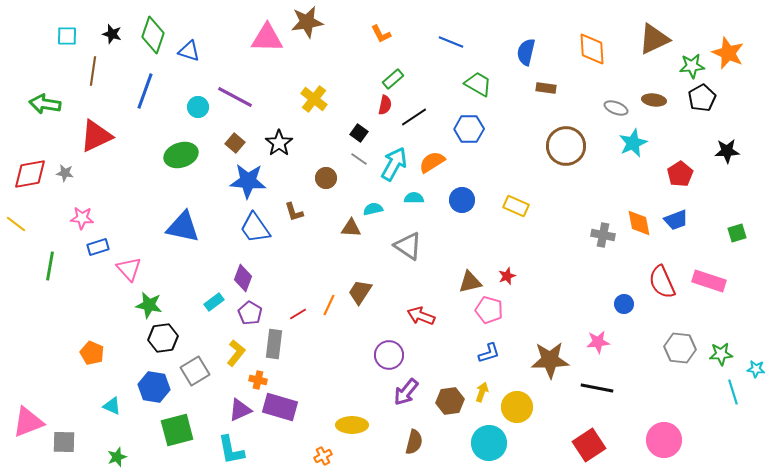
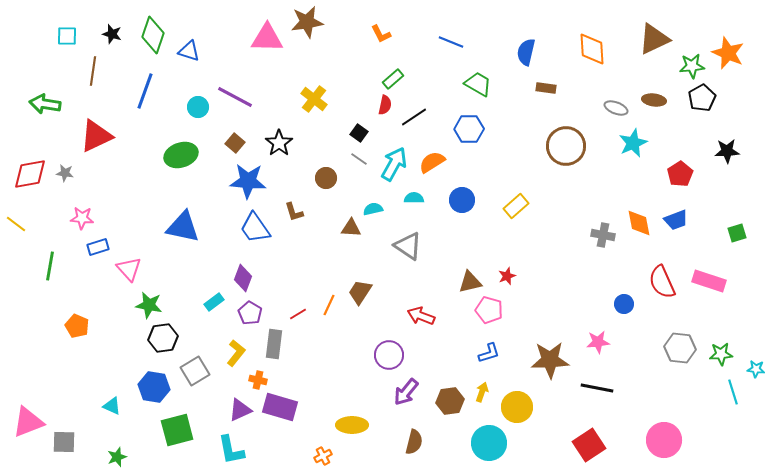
yellow rectangle at (516, 206): rotated 65 degrees counterclockwise
orange pentagon at (92, 353): moved 15 px left, 27 px up
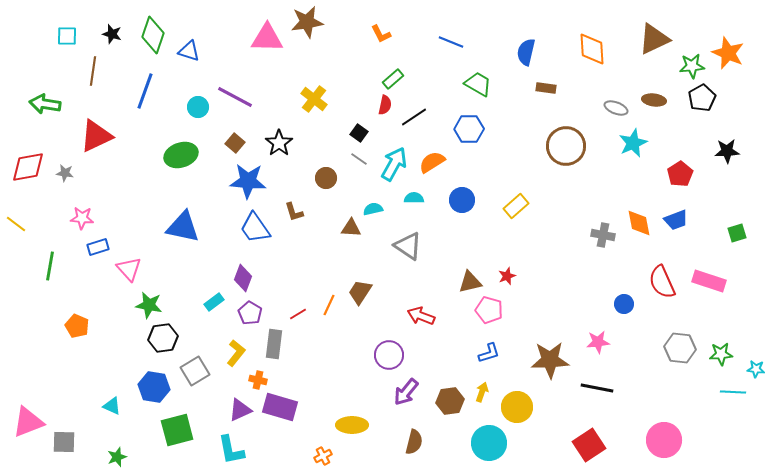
red diamond at (30, 174): moved 2 px left, 7 px up
cyan line at (733, 392): rotated 70 degrees counterclockwise
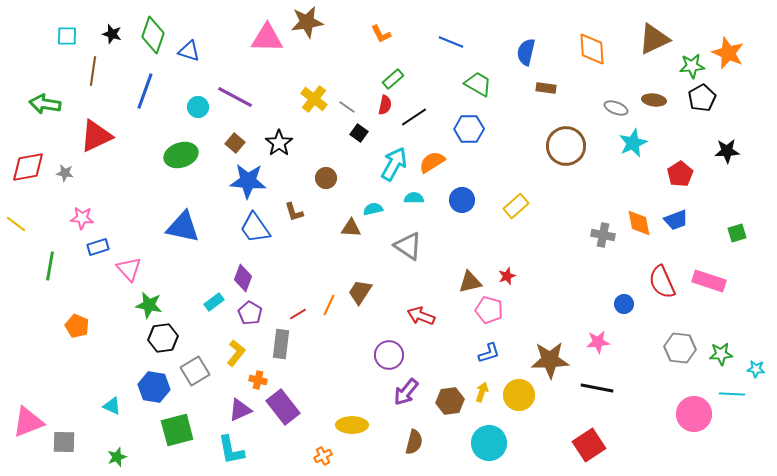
gray line at (359, 159): moved 12 px left, 52 px up
gray rectangle at (274, 344): moved 7 px right
cyan line at (733, 392): moved 1 px left, 2 px down
purple rectangle at (280, 407): moved 3 px right; rotated 36 degrees clockwise
yellow circle at (517, 407): moved 2 px right, 12 px up
pink circle at (664, 440): moved 30 px right, 26 px up
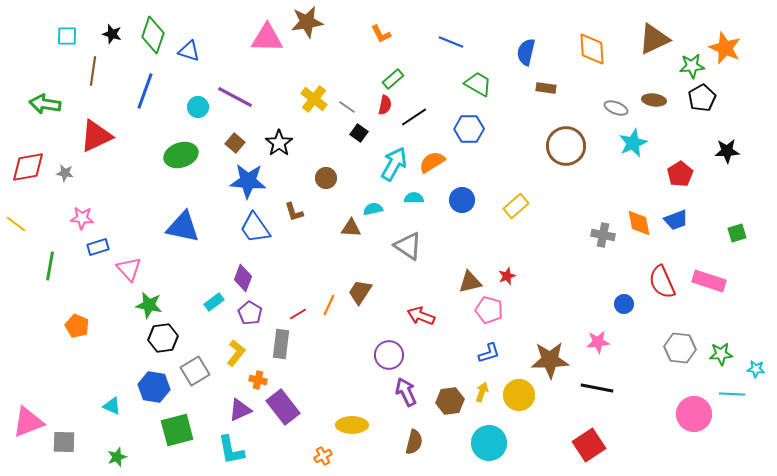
orange star at (728, 53): moved 3 px left, 5 px up
purple arrow at (406, 392): rotated 116 degrees clockwise
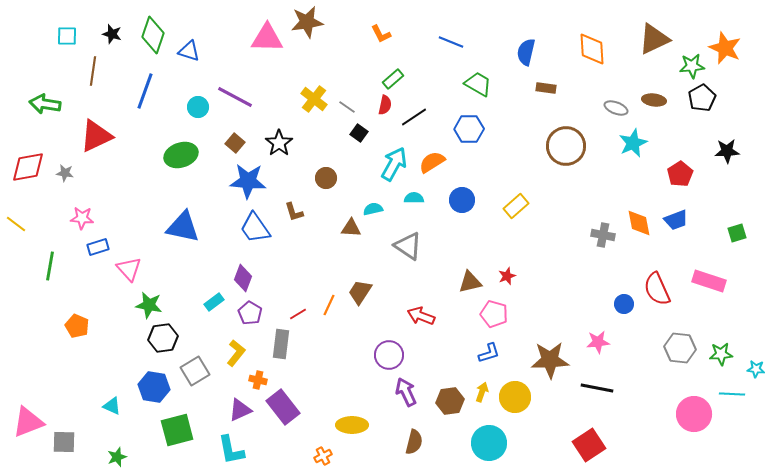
red semicircle at (662, 282): moved 5 px left, 7 px down
pink pentagon at (489, 310): moved 5 px right, 4 px down
yellow circle at (519, 395): moved 4 px left, 2 px down
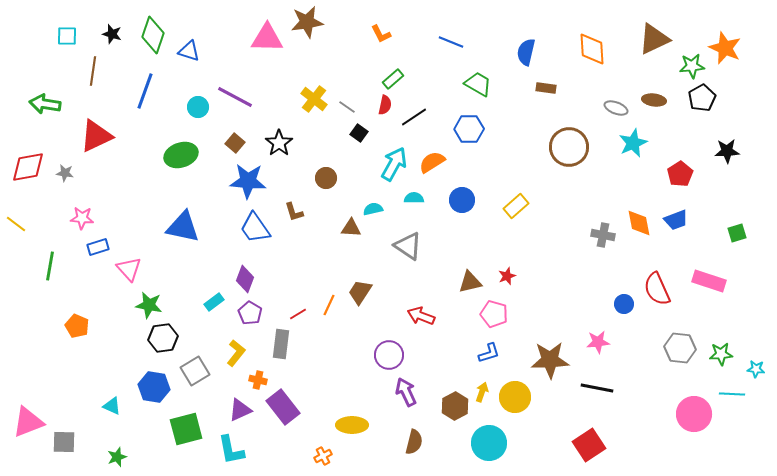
brown circle at (566, 146): moved 3 px right, 1 px down
purple diamond at (243, 278): moved 2 px right, 1 px down
brown hexagon at (450, 401): moved 5 px right, 5 px down; rotated 20 degrees counterclockwise
green square at (177, 430): moved 9 px right, 1 px up
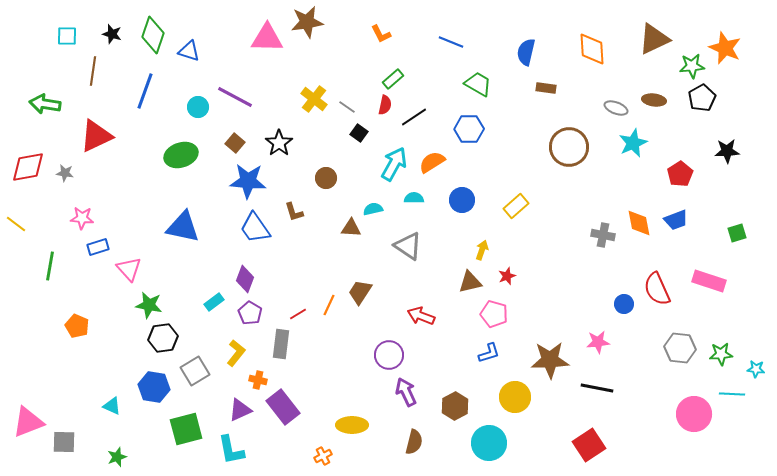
yellow arrow at (482, 392): moved 142 px up
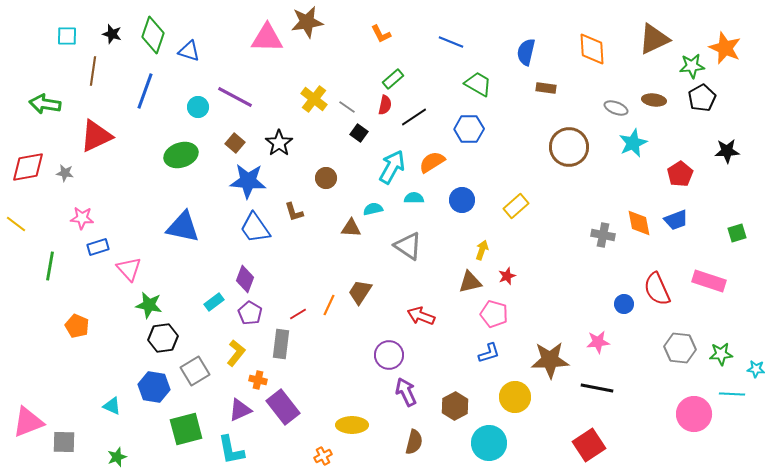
cyan arrow at (394, 164): moved 2 px left, 3 px down
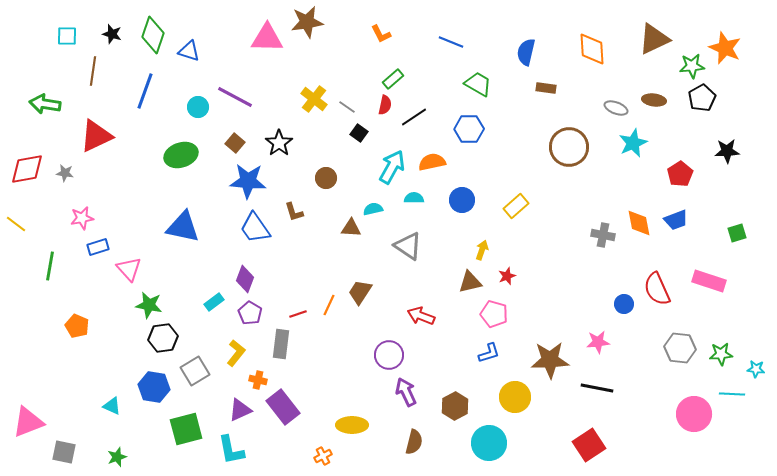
orange semicircle at (432, 162): rotated 20 degrees clockwise
red diamond at (28, 167): moved 1 px left, 2 px down
pink star at (82, 218): rotated 15 degrees counterclockwise
red line at (298, 314): rotated 12 degrees clockwise
gray square at (64, 442): moved 10 px down; rotated 10 degrees clockwise
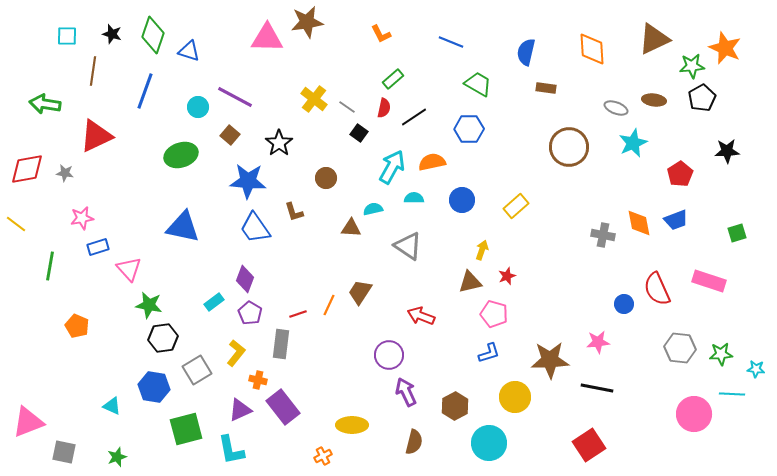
red semicircle at (385, 105): moved 1 px left, 3 px down
brown square at (235, 143): moved 5 px left, 8 px up
gray square at (195, 371): moved 2 px right, 1 px up
